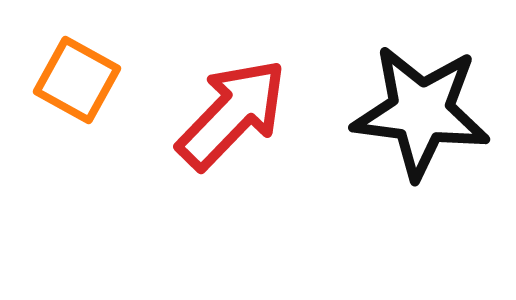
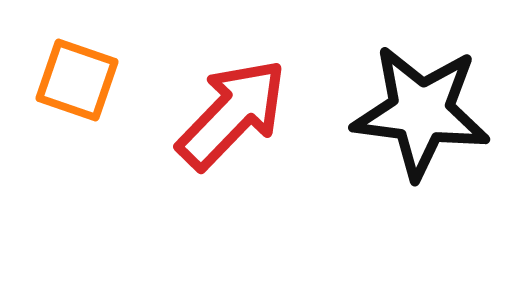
orange square: rotated 10 degrees counterclockwise
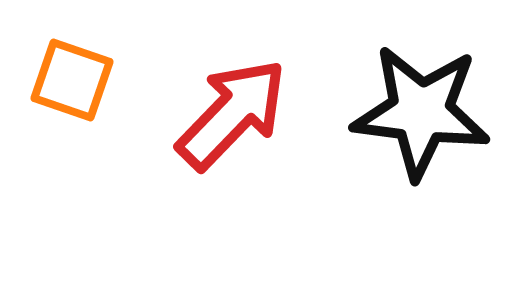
orange square: moved 5 px left
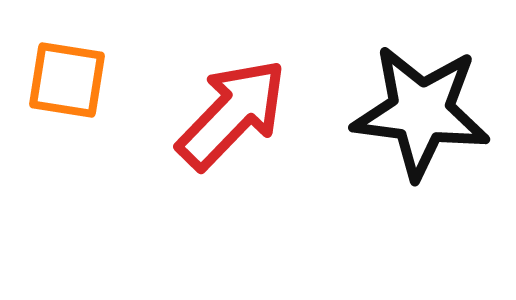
orange square: moved 5 px left; rotated 10 degrees counterclockwise
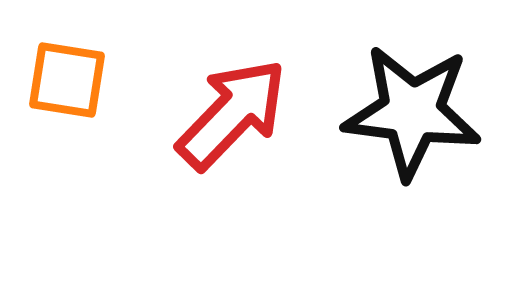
black star: moved 9 px left
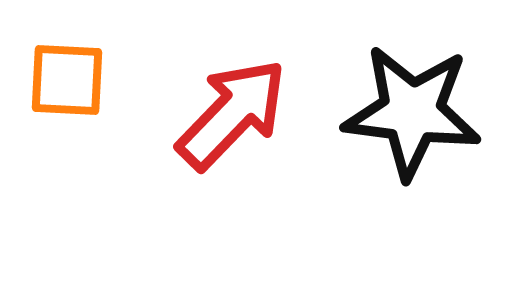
orange square: rotated 6 degrees counterclockwise
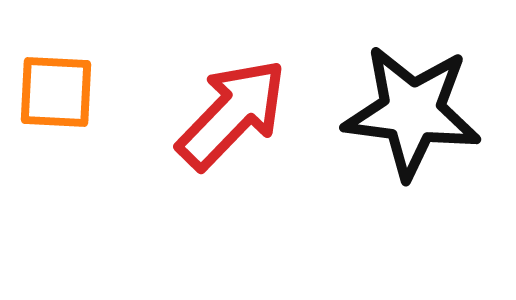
orange square: moved 11 px left, 12 px down
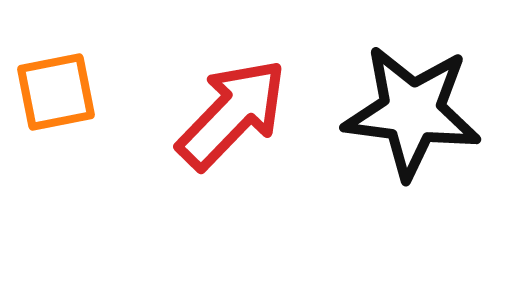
orange square: rotated 14 degrees counterclockwise
